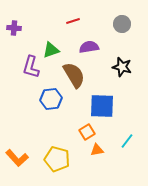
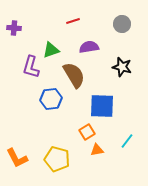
orange L-shape: rotated 15 degrees clockwise
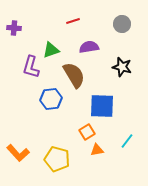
orange L-shape: moved 1 px right, 5 px up; rotated 15 degrees counterclockwise
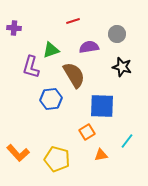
gray circle: moved 5 px left, 10 px down
orange triangle: moved 4 px right, 5 px down
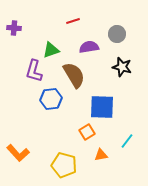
purple L-shape: moved 3 px right, 4 px down
blue square: moved 1 px down
yellow pentagon: moved 7 px right, 6 px down
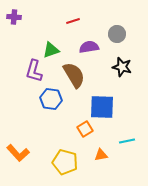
purple cross: moved 11 px up
blue hexagon: rotated 15 degrees clockwise
orange square: moved 2 px left, 3 px up
cyan line: rotated 42 degrees clockwise
yellow pentagon: moved 1 px right, 3 px up
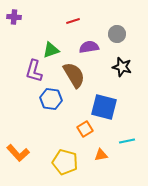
blue square: moved 2 px right; rotated 12 degrees clockwise
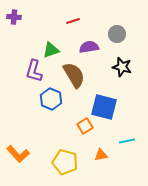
blue hexagon: rotated 15 degrees clockwise
orange square: moved 3 px up
orange L-shape: moved 1 px down
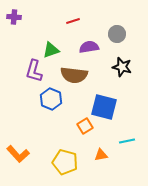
brown semicircle: rotated 128 degrees clockwise
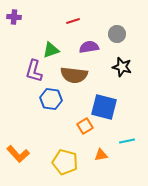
blue hexagon: rotated 15 degrees counterclockwise
